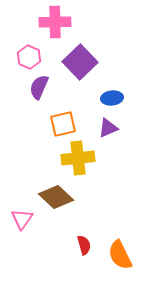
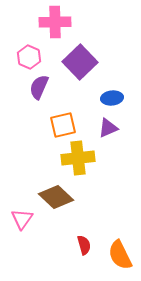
orange square: moved 1 px down
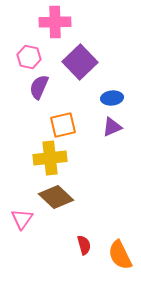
pink hexagon: rotated 10 degrees counterclockwise
purple triangle: moved 4 px right, 1 px up
yellow cross: moved 28 px left
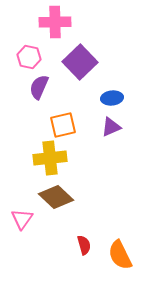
purple triangle: moved 1 px left
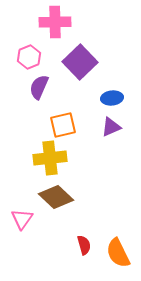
pink hexagon: rotated 25 degrees clockwise
orange semicircle: moved 2 px left, 2 px up
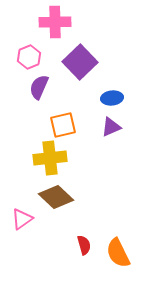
pink triangle: rotated 20 degrees clockwise
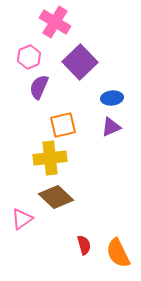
pink cross: rotated 32 degrees clockwise
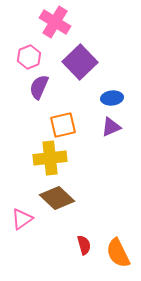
brown diamond: moved 1 px right, 1 px down
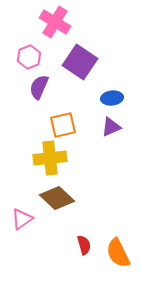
purple square: rotated 12 degrees counterclockwise
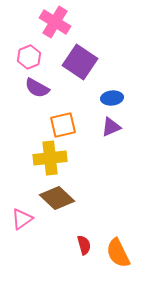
purple semicircle: moved 2 px left, 1 px down; rotated 85 degrees counterclockwise
